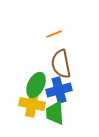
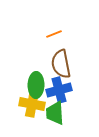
green ellipse: rotated 25 degrees counterclockwise
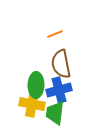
orange line: moved 1 px right
green trapezoid: rotated 10 degrees clockwise
